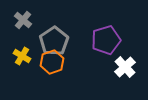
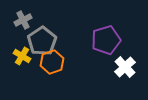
gray cross: rotated 24 degrees clockwise
gray pentagon: moved 12 px left
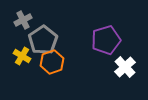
gray pentagon: moved 1 px right, 1 px up
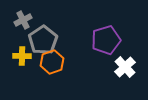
yellow cross: rotated 30 degrees counterclockwise
